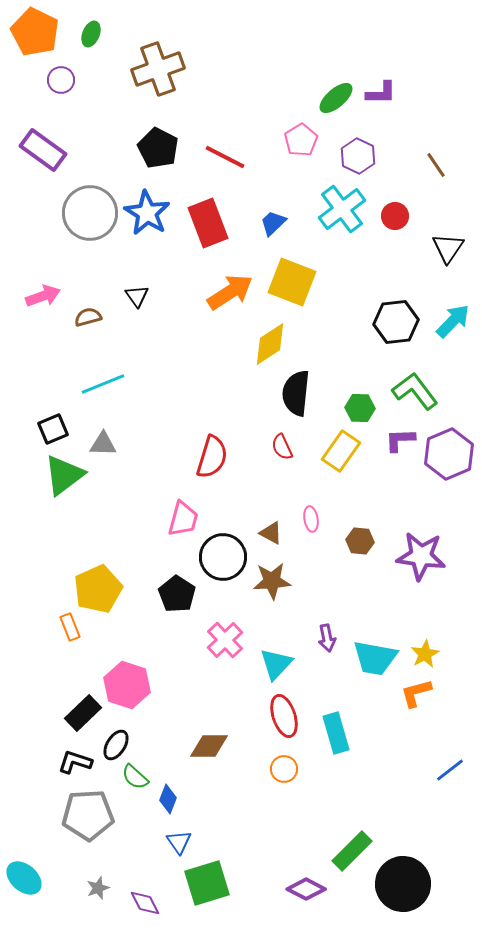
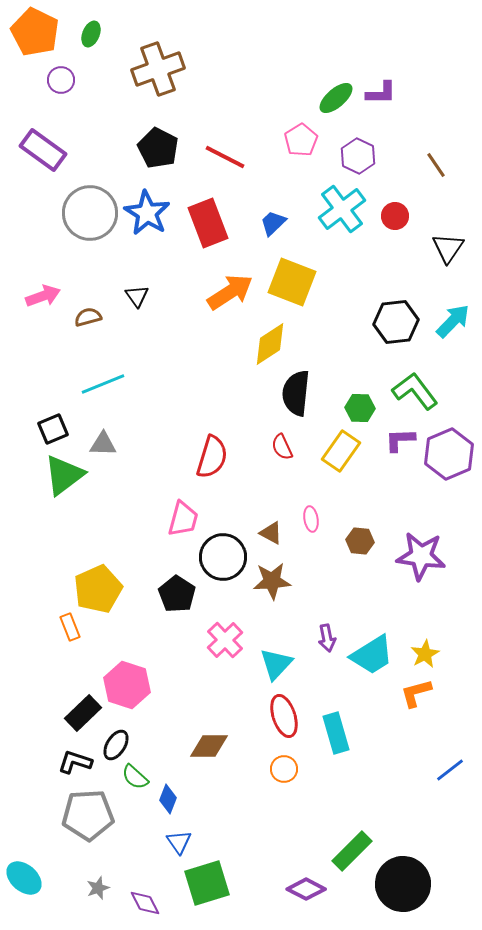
cyan trapezoid at (375, 658): moved 3 px left, 3 px up; rotated 42 degrees counterclockwise
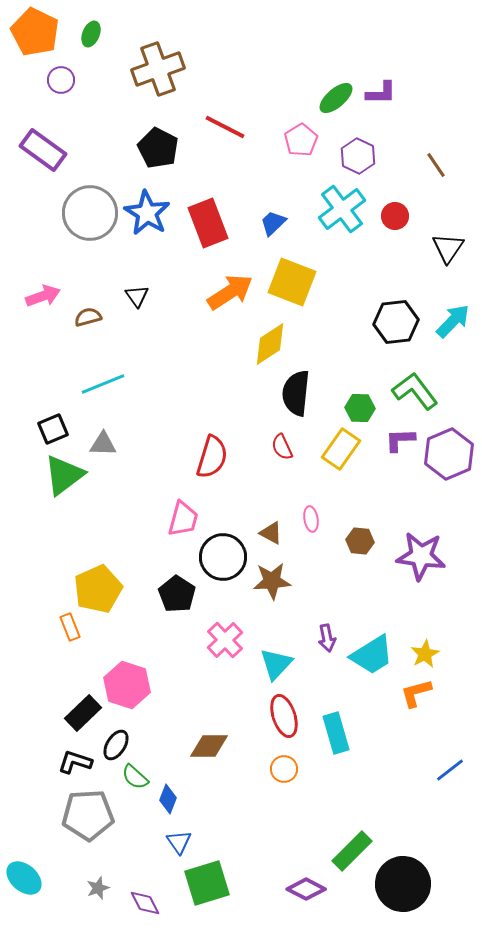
red line at (225, 157): moved 30 px up
yellow rectangle at (341, 451): moved 2 px up
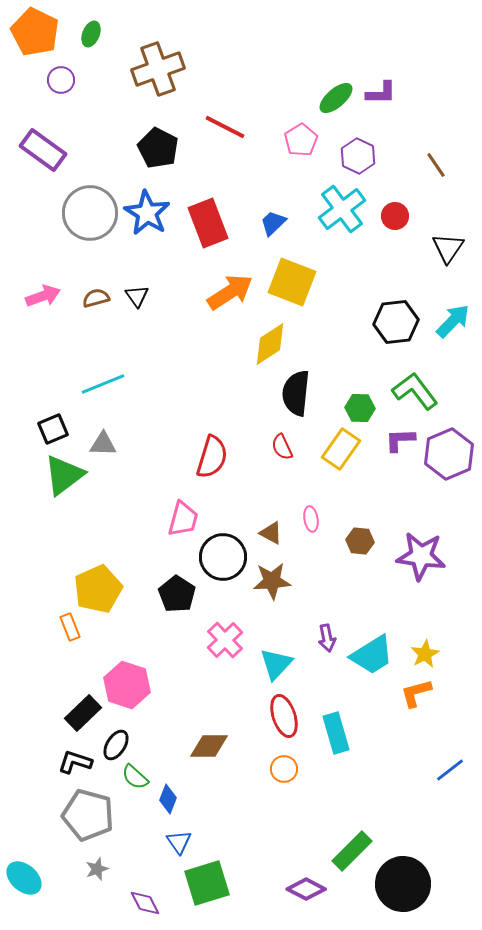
brown semicircle at (88, 317): moved 8 px right, 19 px up
gray pentagon at (88, 815): rotated 18 degrees clockwise
gray star at (98, 888): moved 1 px left, 19 px up
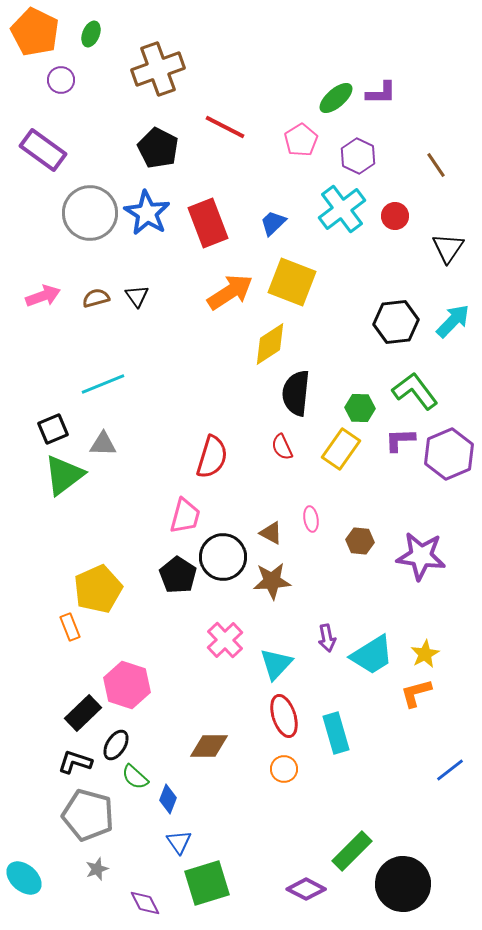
pink trapezoid at (183, 519): moved 2 px right, 3 px up
black pentagon at (177, 594): moved 1 px right, 19 px up
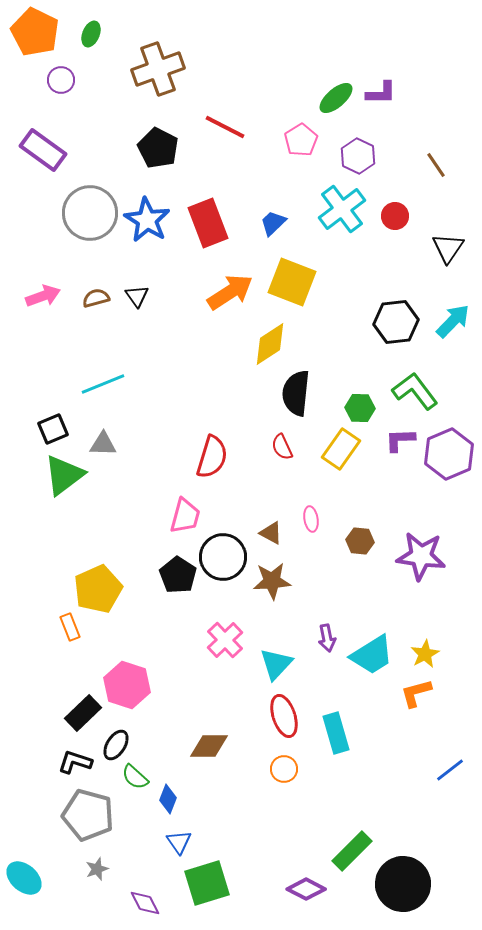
blue star at (147, 213): moved 7 px down
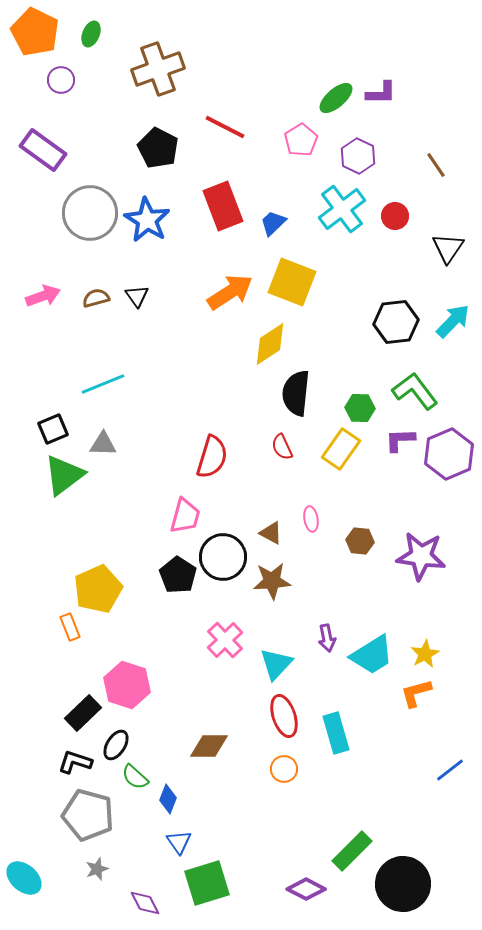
red rectangle at (208, 223): moved 15 px right, 17 px up
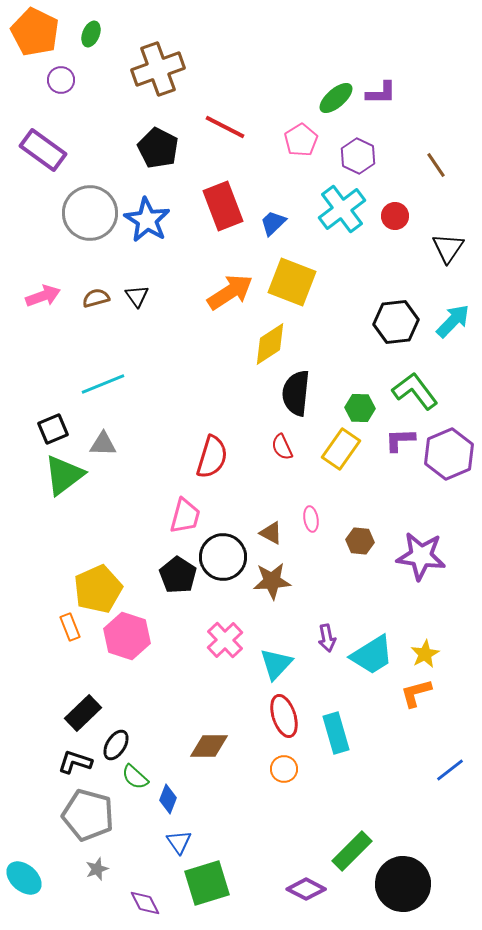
pink hexagon at (127, 685): moved 49 px up
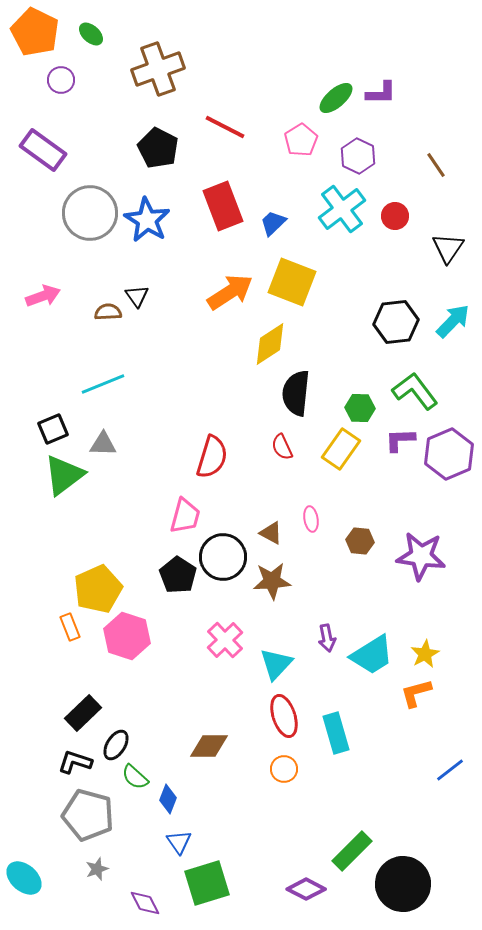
green ellipse at (91, 34): rotated 70 degrees counterclockwise
brown semicircle at (96, 298): moved 12 px right, 14 px down; rotated 12 degrees clockwise
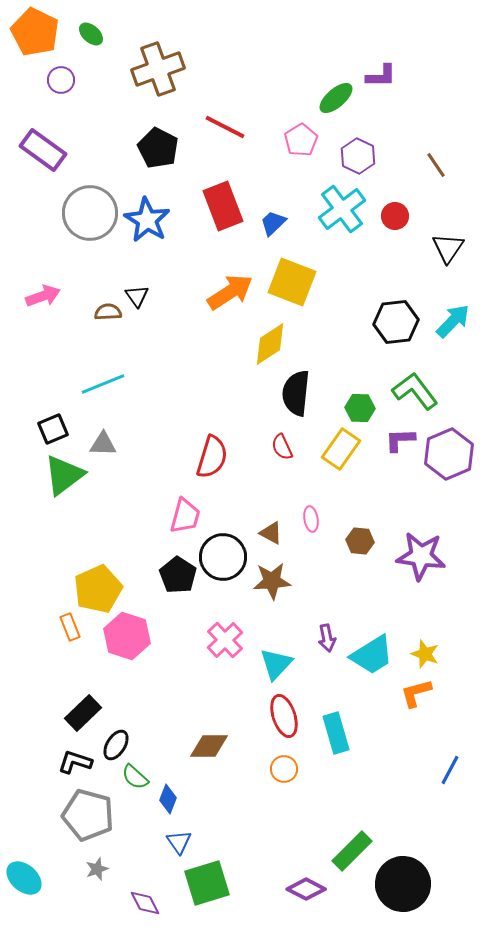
purple L-shape at (381, 93): moved 17 px up
yellow star at (425, 654): rotated 24 degrees counterclockwise
blue line at (450, 770): rotated 24 degrees counterclockwise
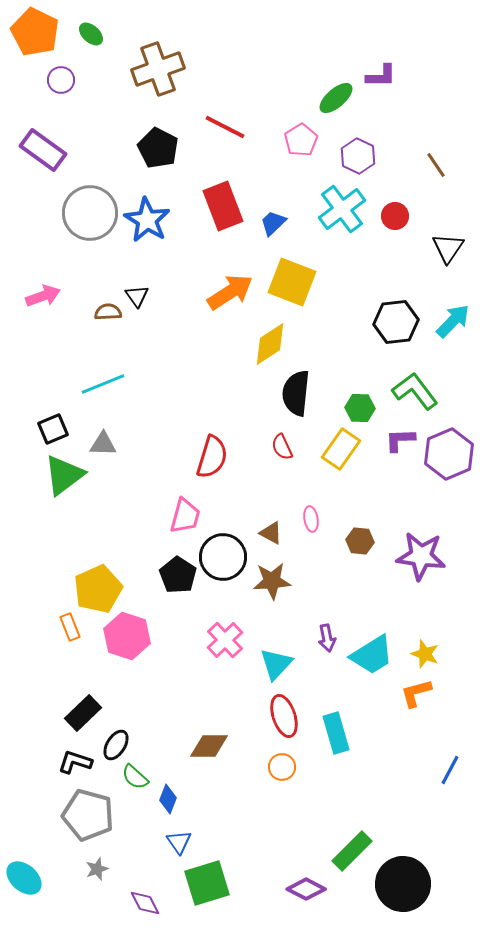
orange circle at (284, 769): moved 2 px left, 2 px up
